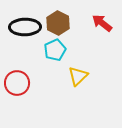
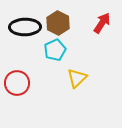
red arrow: rotated 85 degrees clockwise
yellow triangle: moved 1 px left, 2 px down
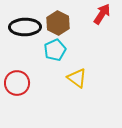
red arrow: moved 9 px up
yellow triangle: rotated 40 degrees counterclockwise
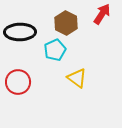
brown hexagon: moved 8 px right
black ellipse: moved 5 px left, 5 px down
red circle: moved 1 px right, 1 px up
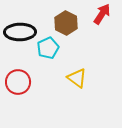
cyan pentagon: moved 7 px left, 2 px up
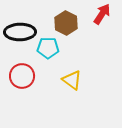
cyan pentagon: rotated 25 degrees clockwise
yellow triangle: moved 5 px left, 2 px down
red circle: moved 4 px right, 6 px up
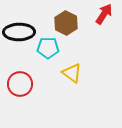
red arrow: moved 2 px right
black ellipse: moved 1 px left
red circle: moved 2 px left, 8 px down
yellow triangle: moved 7 px up
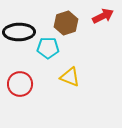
red arrow: moved 1 px left, 2 px down; rotated 30 degrees clockwise
brown hexagon: rotated 15 degrees clockwise
yellow triangle: moved 2 px left, 4 px down; rotated 15 degrees counterclockwise
